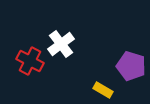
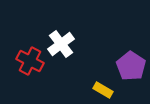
purple pentagon: rotated 16 degrees clockwise
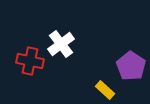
red cross: rotated 16 degrees counterclockwise
yellow rectangle: moved 2 px right; rotated 12 degrees clockwise
